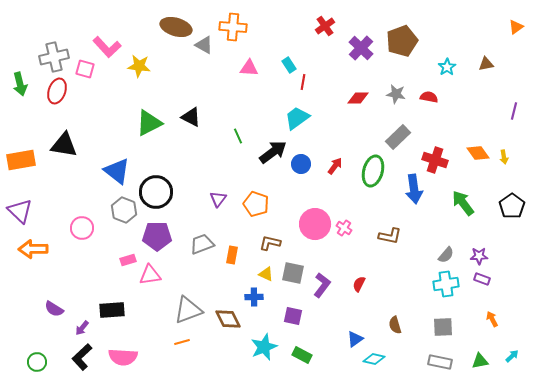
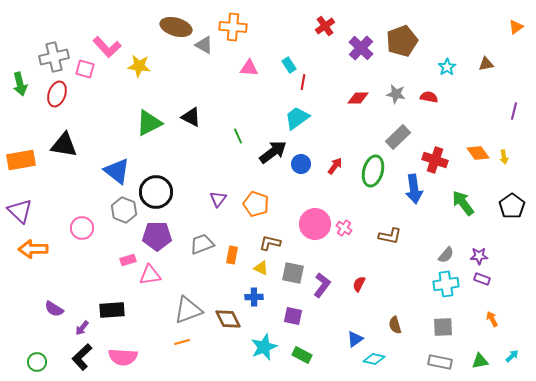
red ellipse at (57, 91): moved 3 px down
yellow triangle at (266, 274): moved 5 px left, 6 px up
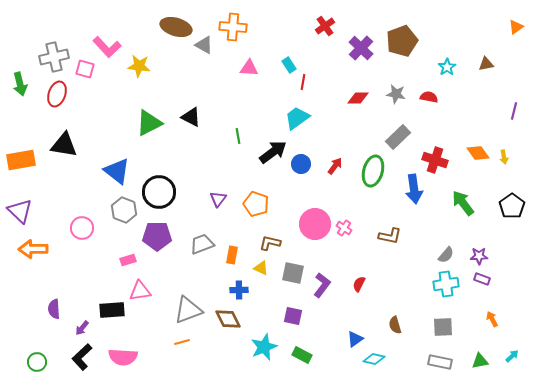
green line at (238, 136): rotated 14 degrees clockwise
black circle at (156, 192): moved 3 px right
pink triangle at (150, 275): moved 10 px left, 16 px down
blue cross at (254, 297): moved 15 px left, 7 px up
purple semicircle at (54, 309): rotated 54 degrees clockwise
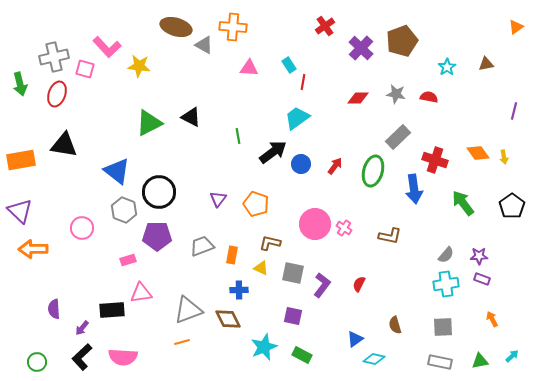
gray trapezoid at (202, 244): moved 2 px down
pink triangle at (140, 291): moved 1 px right, 2 px down
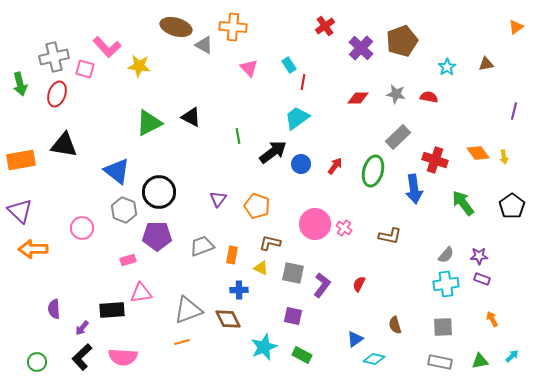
pink triangle at (249, 68): rotated 42 degrees clockwise
orange pentagon at (256, 204): moved 1 px right, 2 px down
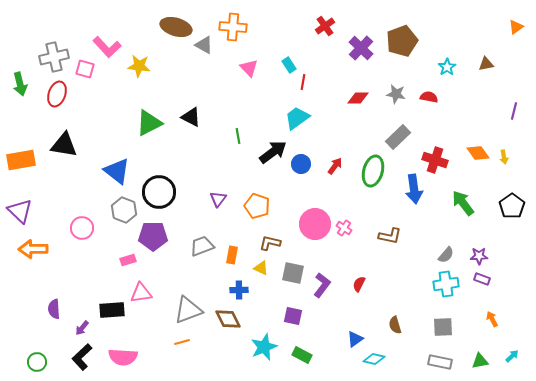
purple pentagon at (157, 236): moved 4 px left
